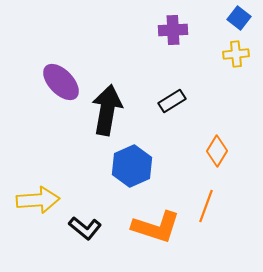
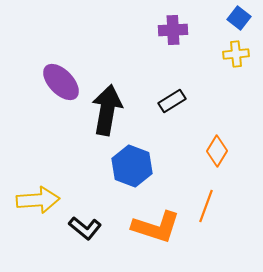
blue hexagon: rotated 15 degrees counterclockwise
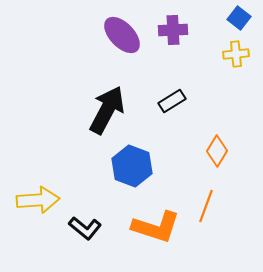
purple ellipse: moved 61 px right, 47 px up
black arrow: rotated 18 degrees clockwise
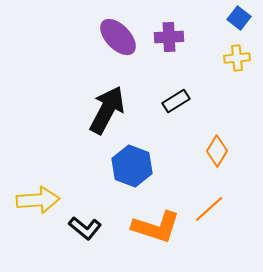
purple cross: moved 4 px left, 7 px down
purple ellipse: moved 4 px left, 2 px down
yellow cross: moved 1 px right, 4 px down
black rectangle: moved 4 px right
orange line: moved 3 px right, 3 px down; rotated 28 degrees clockwise
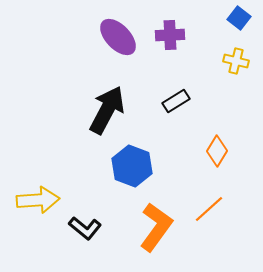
purple cross: moved 1 px right, 2 px up
yellow cross: moved 1 px left, 3 px down; rotated 20 degrees clockwise
orange L-shape: rotated 72 degrees counterclockwise
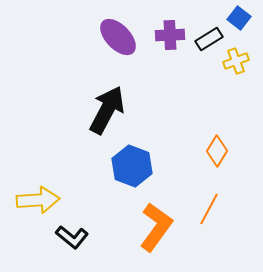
yellow cross: rotated 35 degrees counterclockwise
black rectangle: moved 33 px right, 62 px up
orange line: rotated 20 degrees counterclockwise
black L-shape: moved 13 px left, 9 px down
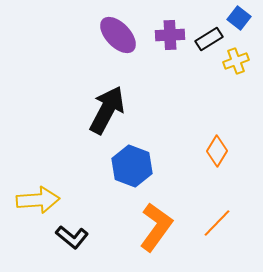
purple ellipse: moved 2 px up
orange line: moved 8 px right, 14 px down; rotated 16 degrees clockwise
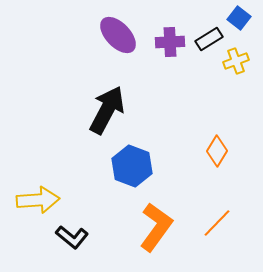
purple cross: moved 7 px down
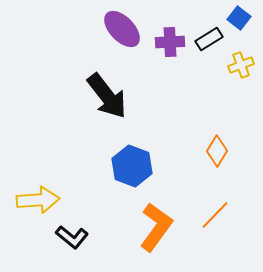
purple ellipse: moved 4 px right, 6 px up
yellow cross: moved 5 px right, 4 px down
black arrow: moved 14 px up; rotated 114 degrees clockwise
orange line: moved 2 px left, 8 px up
